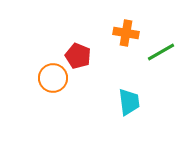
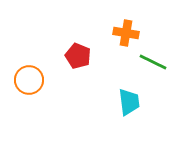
green line: moved 8 px left, 10 px down; rotated 56 degrees clockwise
orange circle: moved 24 px left, 2 px down
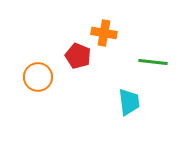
orange cross: moved 22 px left
green line: rotated 20 degrees counterclockwise
orange circle: moved 9 px right, 3 px up
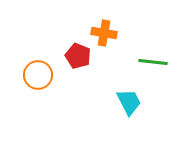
orange circle: moved 2 px up
cyan trapezoid: rotated 20 degrees counterclockwise
